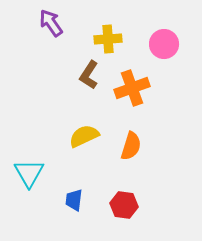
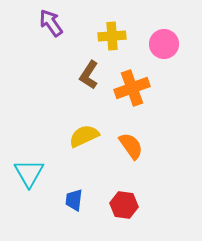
yellow cross: moved 4 px right, 3 px up
orange semicircle: rotated 52 degrees counterclockwise
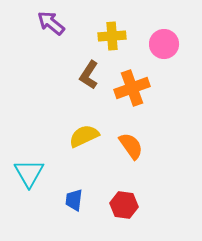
purple arrow: rotated 16 degrees counterclockwise
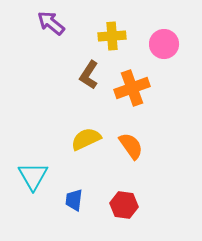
yellow semicircle: moved 2 px right, 3 px down
cyan triangle: moved 4 px right, 3 px down
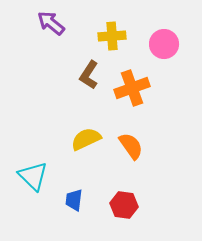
cyan triangle: rotated 16 degrees counterclockwise
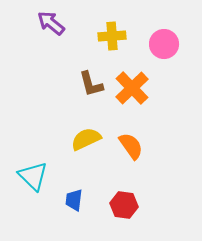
brown L-shape: moved 2 px right, 9 px down; rotated 48 degrees counterclockwise
orange cross: rotated 24 degrees counterclockwise
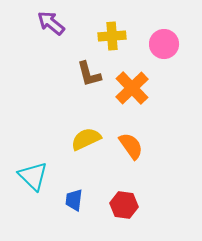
brown L-shape: moved 2 px left, 10 px up
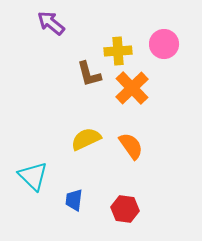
yellow cross: moved 6 px right, 15 px down
red hexagon: moved 1 px right, 4 px down
